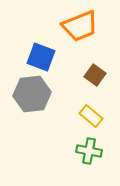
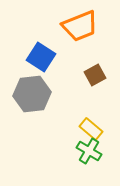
blue square: rotated 12 degrees clockwise
brown square: rotated 25 degrees clockwise
yellow rectangle: moved 13 px down
green cross: rotated 20 degrees clockwise
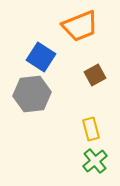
yellow rectangle: rotated 35 degrees clockwise
green cross: moved 6 px right, 10 px down; rotated 20 degrees clockwise
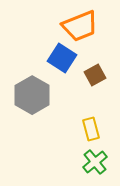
blue square: moved 21 px right, 1 px down
gray hexagon: moved 1 px down; rotated 24 degrees counterclockwise
green cross: moved 1 px down
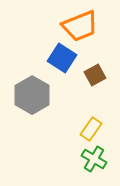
yellow rectangle: rotated 50 degrees clockwise
green cross: moved 1 px left, 3 px up; rotated 20 degrees counterclockwise
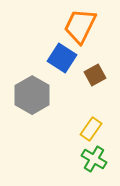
orange trapezoid: rotated 138 degrees clockwise
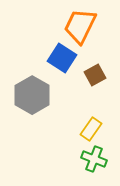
green cross: rotated 10 degrees counterclockwise
